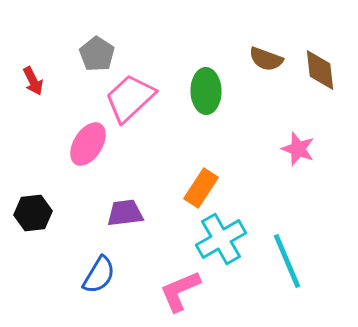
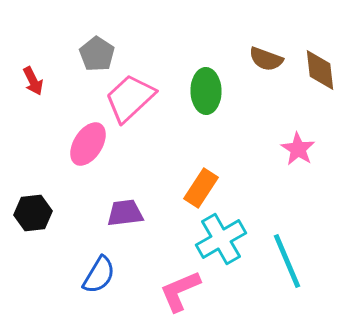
pink star: rotated 12 degrees clockwise
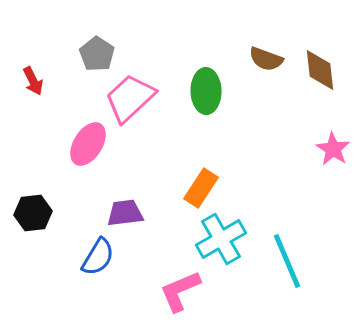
pink star: moved 35 px right
blue semicircle: moved 1 px left, 18 px up
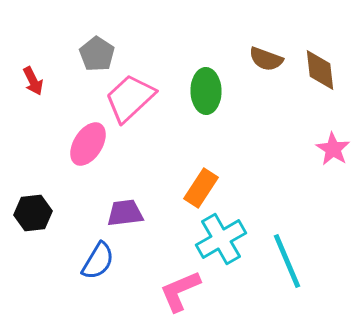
blue semicircle: moved 4 px down
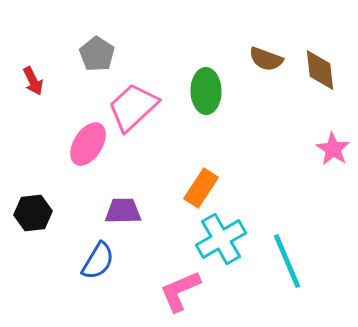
pink trapezoid: moved 3 px right, 9 px down
purple trapezoid: moved 2 px left, 2 px up; rotated 6 degrees clockwise
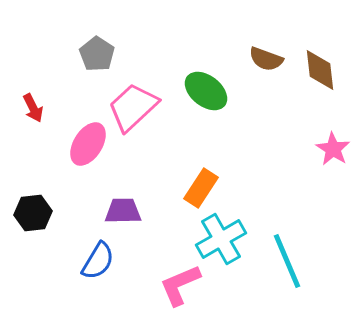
red arrow: moved 27 px down
green ellipse: rotated 51 degrees counterclockwise
pink L-shape: moved 6 px up
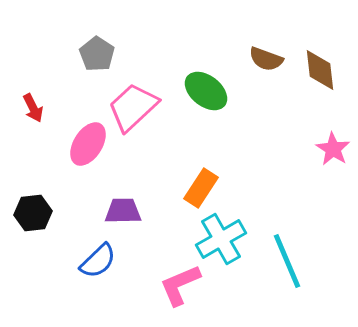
blue semicircle: rotated 15 degrees clockwise
